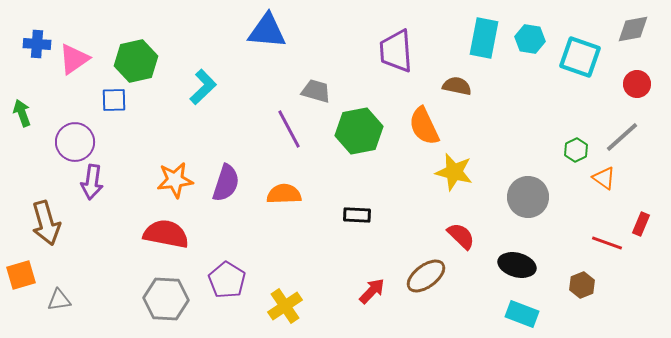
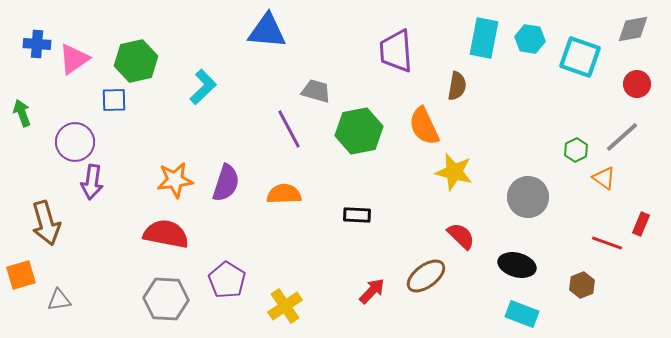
brown semicircle at (457, 86): rotated 88 degrees clockwise
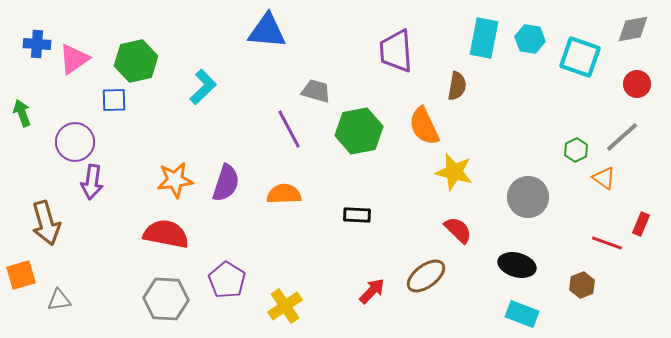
red semicircle at (461, 236): moved 3 px left, 6 px up
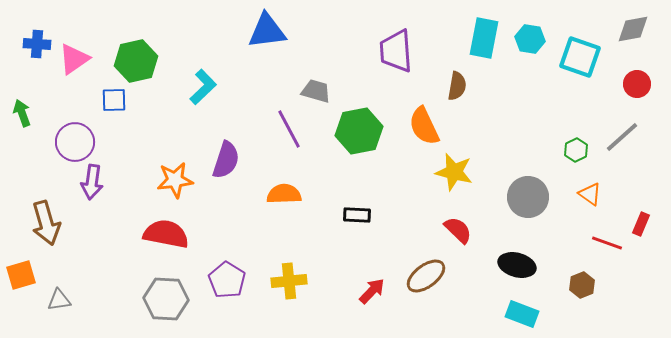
blue triangle at (267, 31): rotated 12 degrees counterclockwise
orange triangle at (604, 178): moved 14 px left, 16 px down
purple semicircle at (226, 183): moved 23 px up
yellow cross at (285, 306): moved 4 px right, 25 px up; rotated 28 degrees clockwise
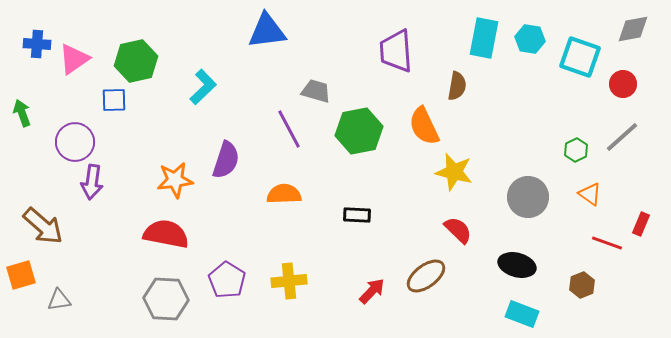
red circle at (637, 84): moved 14 px left
brown arrow at (46, 223): moved 3 px left, 3 px down; rotated 33 degrees counterclockwise
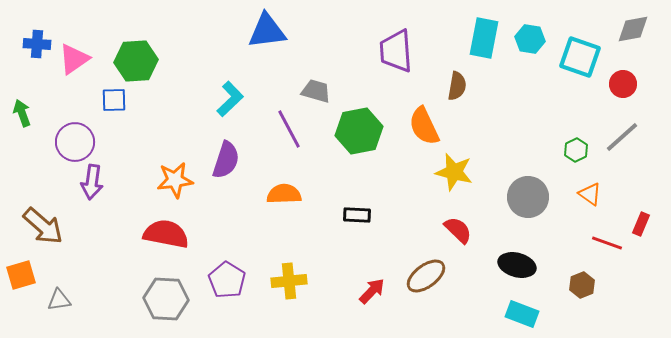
green hexagon at (136, 61): rotated 9 degrees clockwise
cyan L-shape at (203, 87): moved 27 px right, 12 px down
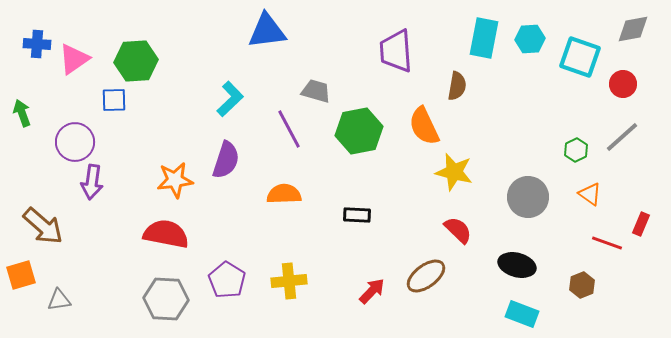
cyan hexagon at (530, 39): rotated 12 degrees counterclockwise
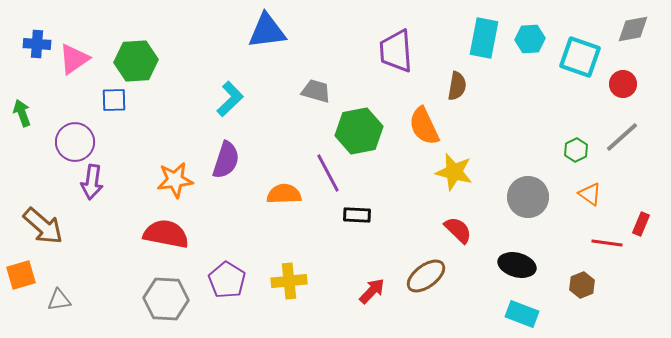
purple line at (289, 129): moved 39 px right, 44 px down
red line at (607, 243): rotated 12 degrees counterclockwise
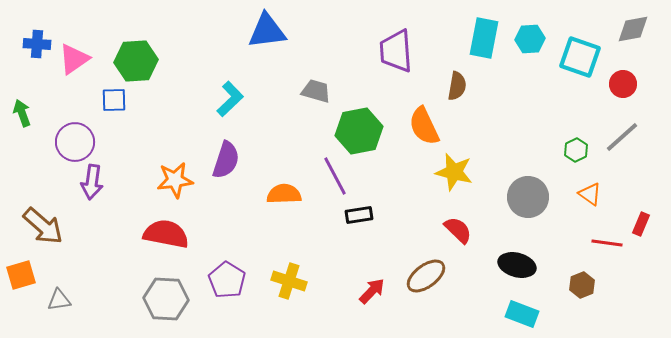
purple line at (328, 173): moved 7 px right, 3 px down
black rectangle at (357, 215): moved 2 px right; rotated 12 degrees counterclockwise
yellow cross at (289, 281): rotated 24 degrees clockwise
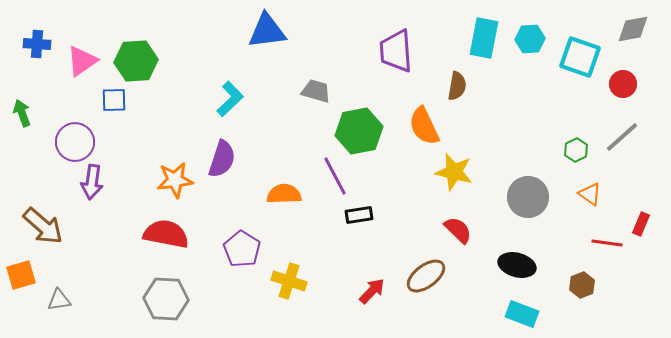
pink triangle at (74, 59): moved 8 px right, 2 px down
purple semicircle at (226, 160): moved 4 px left, 1 px up
purple pentagon at (227, 280): moved 15 px right, 31 px up
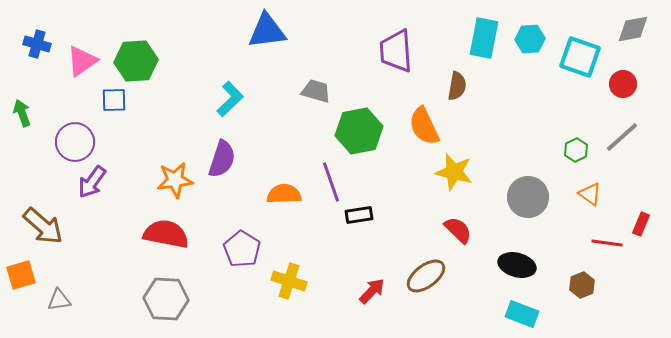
blue cross at (37, 44): rotated 12 degrees clockwise
purple line at (335, 176): moved 4 px left, 6 px down; rotated 9 degrees clockwise
purple arrow at (92, 182): rotated 28 degrees clockwise
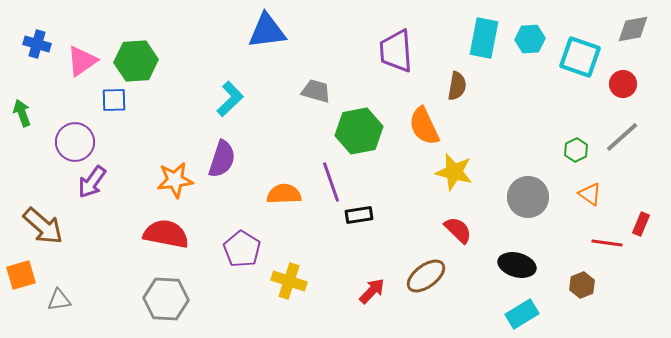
cyan rectangle at (522, 314): rotated 52 degrees counterclockwise
